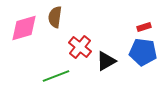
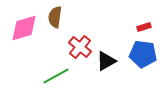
blue pentagon: moved 2 px down
green line: rotated 8 degrees counterclockwise
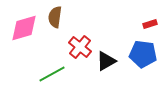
red rectangle: moved 6 px right, 3 px up
green line: moved 4 px left, 2 px up
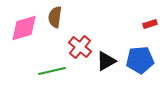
blue pentagon: moved 3 px left, 6 px down; rotated 12 degrees counterclockwise
green line: moved 3 px up; rotated 16 degrees clockwise
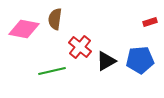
brown semicircle: moved 2 px down
red rectangle: moved 2 px up
pink diamond: moved 1 px down; rotated 28 degrees clockwise
